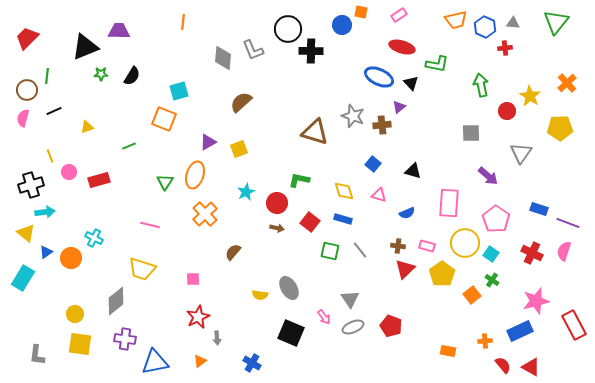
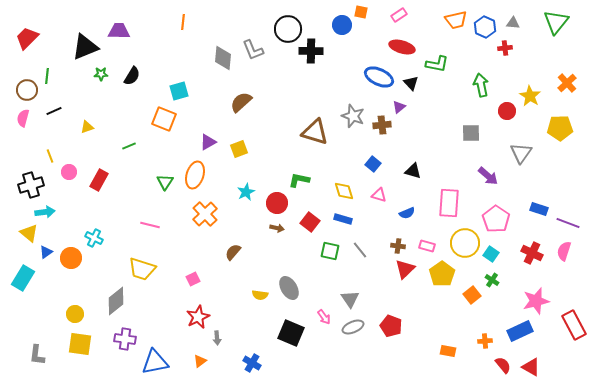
red rectangle at (99, 180): rotated 45 degrees counterclockwise
yellow triangle at (26, 233): moved 3 px right
pink square at (193, 279): rotated 24 degrees counterclockwise
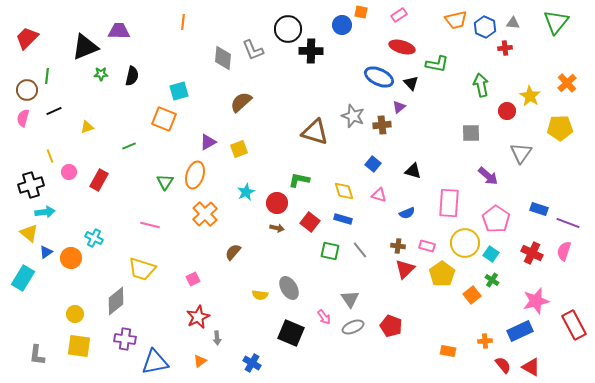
black semicircle at (132, 76): rotated 18 degrees counterclockwise
yellow square at (80, 344): moved 1 px left, 2 px down
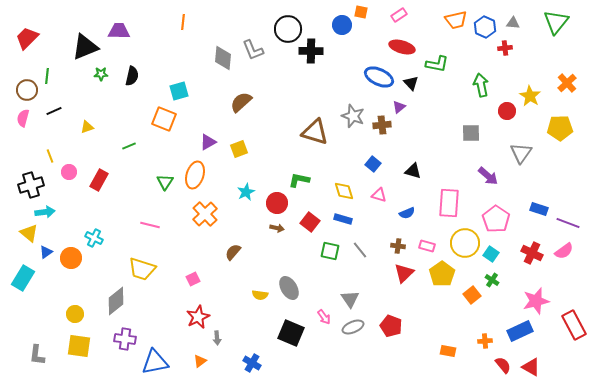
pink semicircle at (564, 251): rotated 144 degrees counterclockwise
red triangle at (405, 269): moved 1 px left, 4 px down
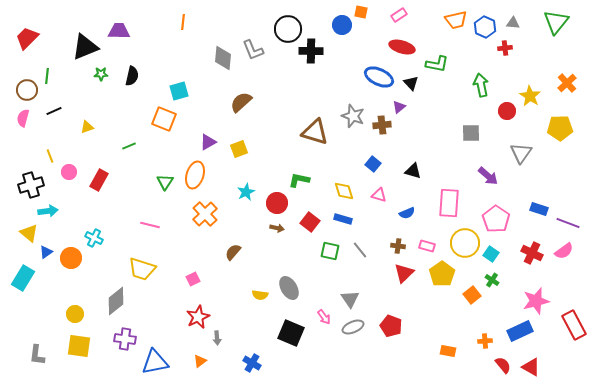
cyan arrow at (45, 212): moved 3 px right, 1 px up
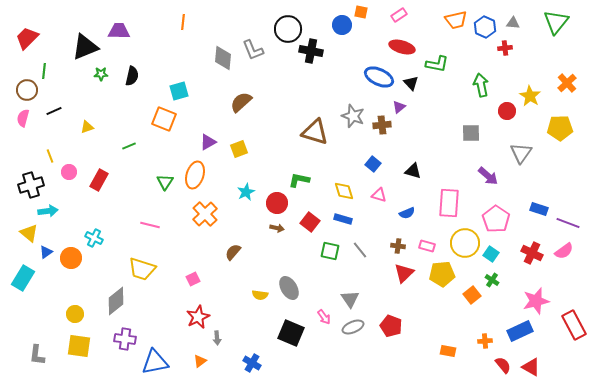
black cross at (311, 51): rotated 10 degrees clockwise
green line at (47, 76): moved 3 px left, 5 px up
yellow pentagon at (442, 274): rotated 30 degrees clockwise
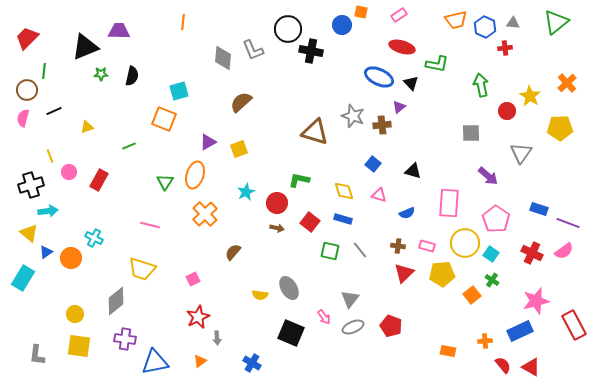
green triangle at (556, 22): rotated 12 degrees clockwise
gray triangle at (350, 299): rotated 12 degrees clockwise
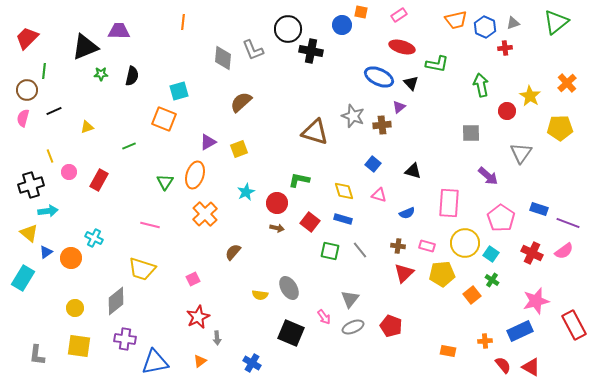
gray triangle at (513, 23): rotated 24 degrees counterclockwise
pink pentagon at (496, 219): moved 5 px right, 1 px up
yellow circle at (75, 314): moved 6 px up
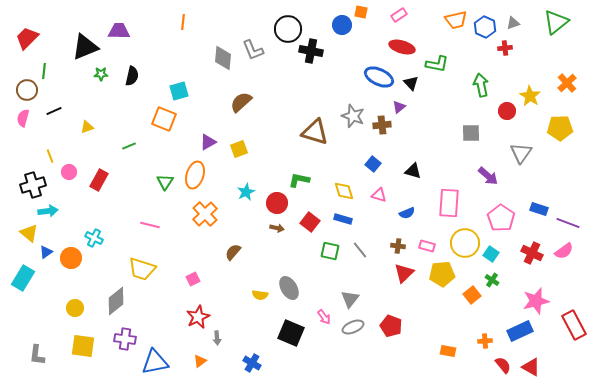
black cross at (31, 185): moved 2 px right
yellow square at (79, 346): moved 4 px right
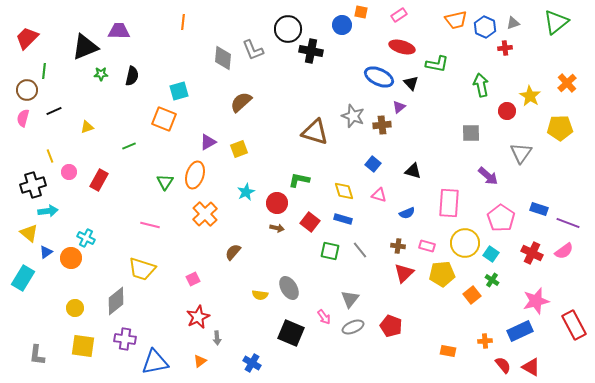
cyan cross at (94, 238): moved 8 px left
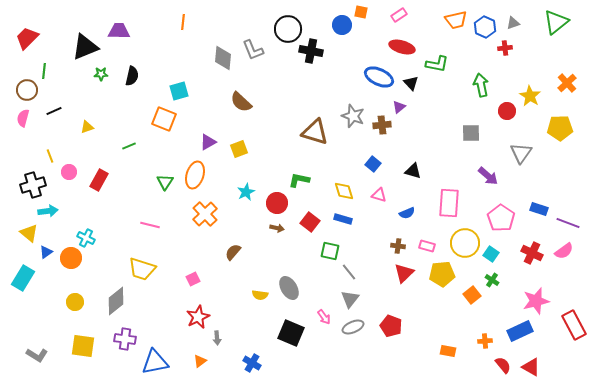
brown semicircle at (241, 102): rotated 95 degrees counterclockwise
gray line at (360, 250): moved 11 px left, 22 px down
yellow circle at (75, 308): moved 6 px up
gray L-shape at (37, 355): rotated 65 degrees counterclockwise
